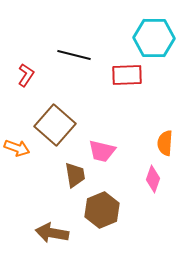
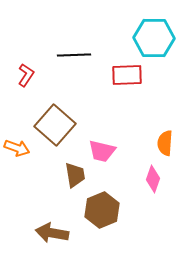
black line: rotated 16 degrees counterclockwise
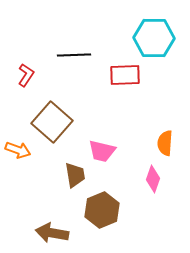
red rectangle: moved 2 px left
brown square: moved 3 px left, 3 px up
orange arrow: moved 1 px right, 2 px down
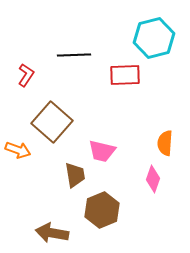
cyan hexagon: rotated 15 degrees counterclockwise
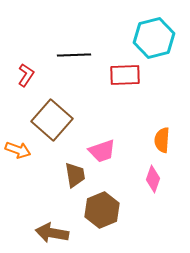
brown square: moved 2 px up
orange semicircle: moved 3 px left, 3 px up
pink trapezoid: rotated 32 degrees counterclockwise
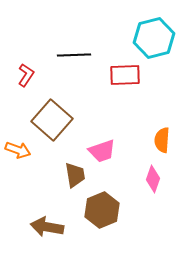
brown arrow: moved 5 px left, 6 px up
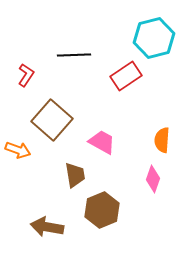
red rectangle: moved 1 px right, 1 px down; rotated 32 degrees counterclockwise
pink trapezoid: moved 9 px up; rotated 132 degrees counterclockwise
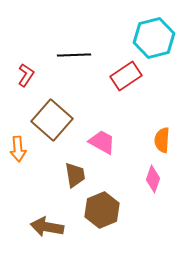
orange arrow: moved 1 px up; rotated 65 degrees clockwise
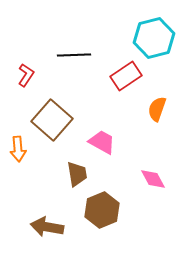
orange semicircle: moved 5 px left, 31 px up; rotated 15 degrees clockwise
brown trapezoid: moved 2 px right, 1 px up
pink diamond: rotated 48 degrees counterclockwise
